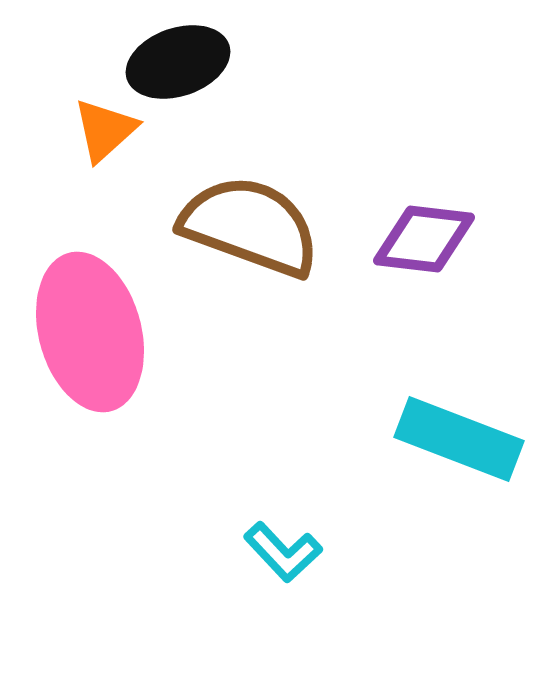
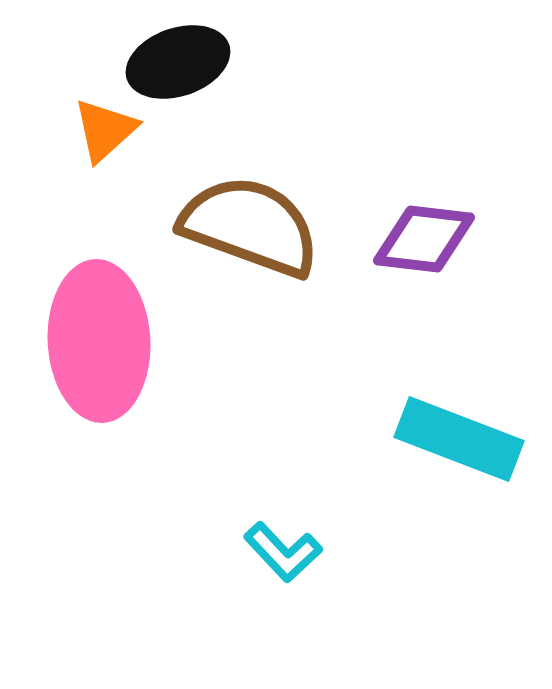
pink ellipse: moved 9 px right, 9 px down; rotated 12 degrees clockwise
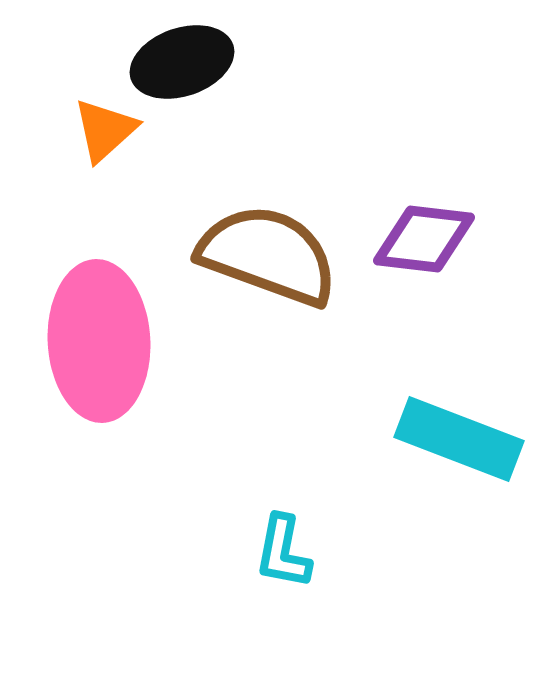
black ellipse: moved 4 px right
brown semicircle: moved 18 px right, 29 px down
cyan L-shape: rotated 54 degrees clockwise
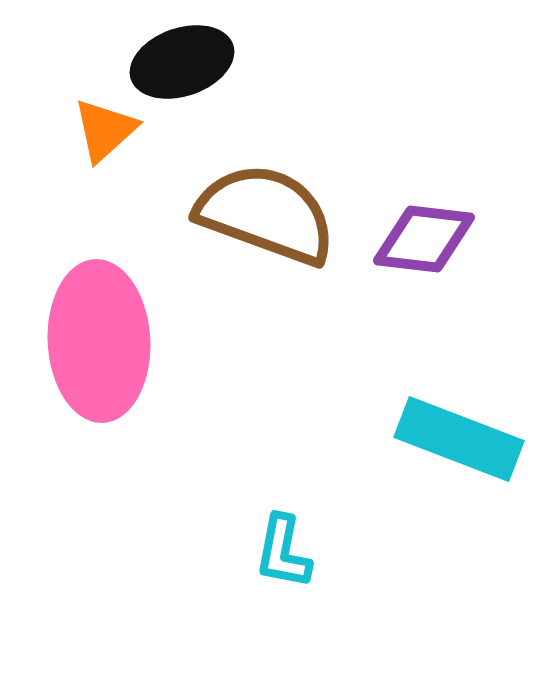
brown semicircle: moved 2 px left, 41 px up
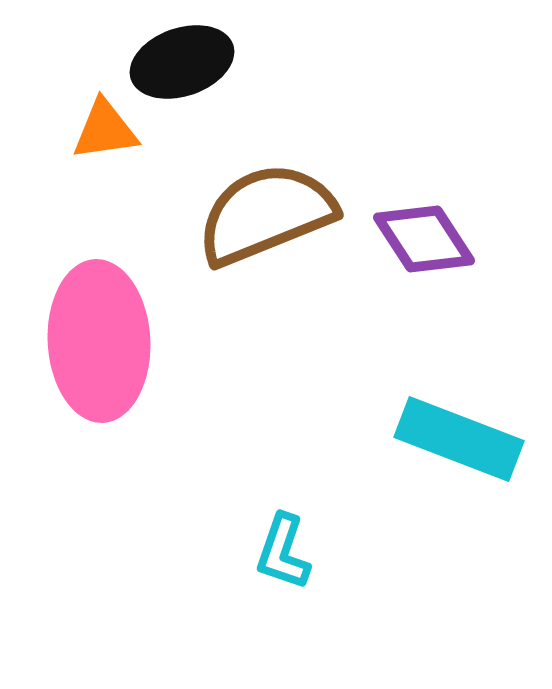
orange triangle: rotated 34 degrees clockwise
brown semicircle: rotated 42 degrees counterclockwise
purple diamond: rotated 50 degrees clockwise
cyan L-shape: rotated 8 degrees clockwise
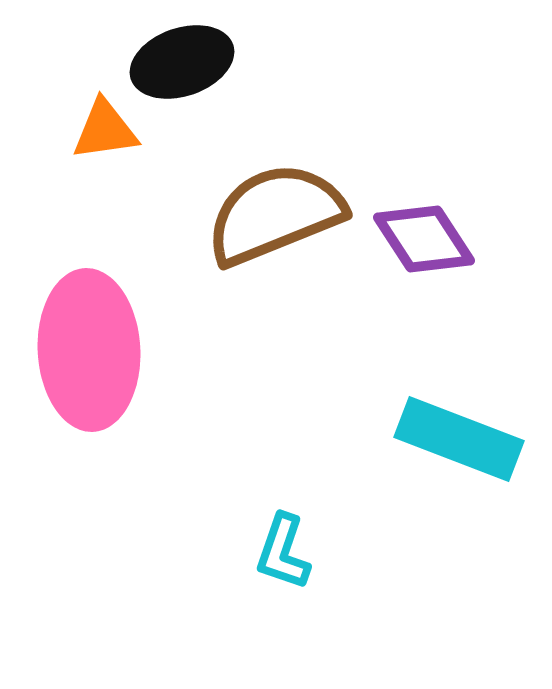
brown semicircle: moved 9 px right
pink ellipse: moved 10 px left, 9 px down
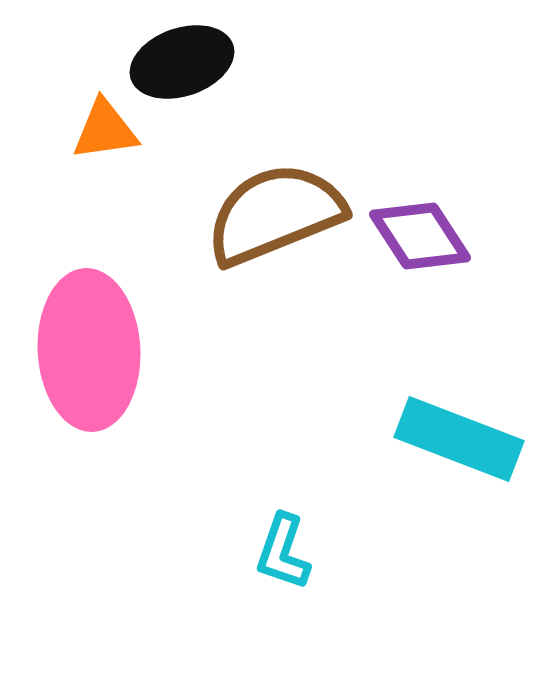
purple diamond: moved 4 px left, 3 px up
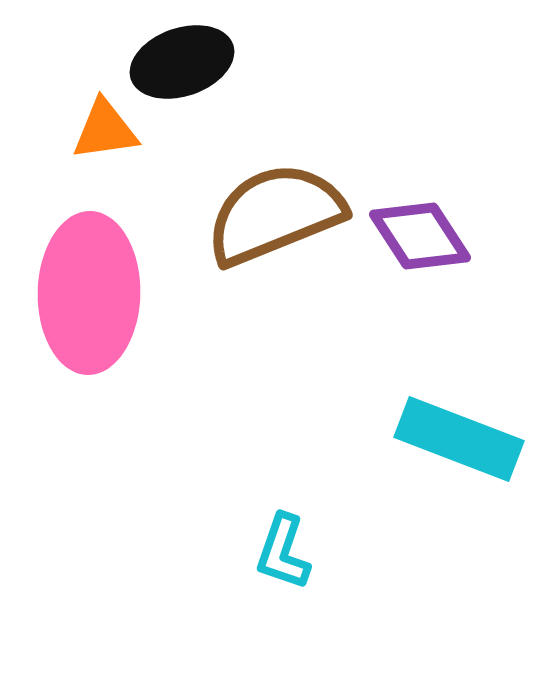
pink ellipse: moved 57 px up; rotated 4 degrees clockwise
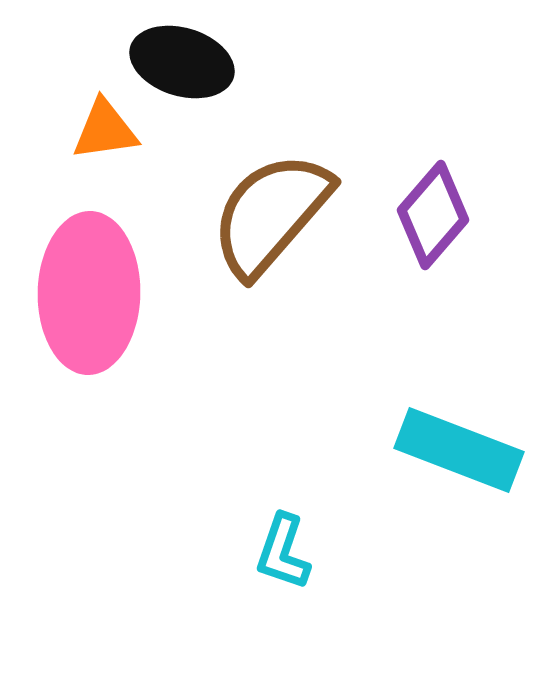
black ellipse: rotated 36 degrees clockwise
brown semicircle: moved 4 px left; rotated 27 degrees counterclockwise
purple diamond: moved 13 px right, 21 px up; rotated 74 degrees clockwise
cyan rectangle: moved 11 px down
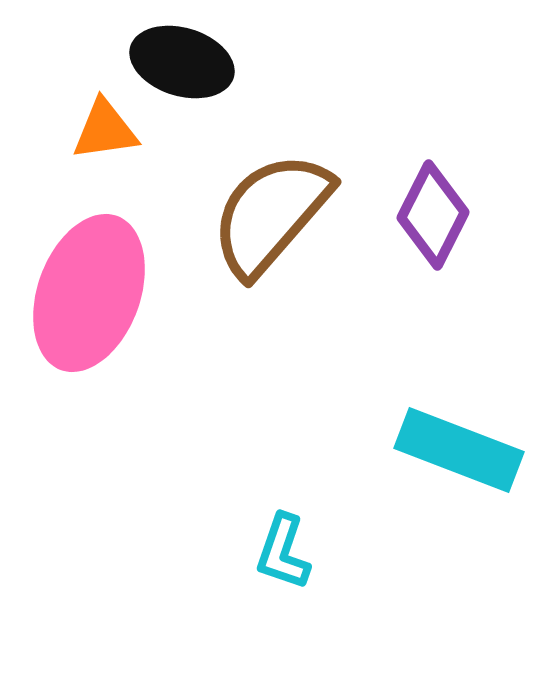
purple diamond: rotated 14 degrees counterclockwise
pink ellipse: rotated 19 degrees clockwise
